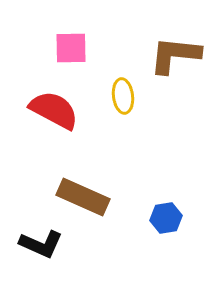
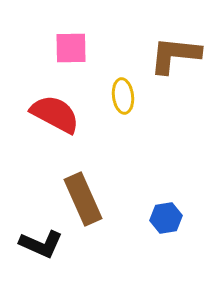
red semicircle: moved 1 px right, 4 px down
brown rectangle: moved 2 px down; rotated 42 degrees clockwise
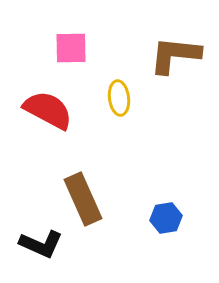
yellow ellipse: moved 4 px left, 2 px down
red semicircle: moved 7 px left, 4 px up
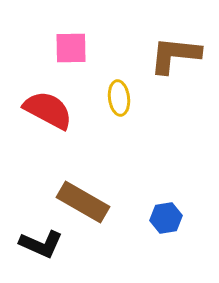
brown rectangle: moved 3 px down; rotated 36 degrees counterclockwise
